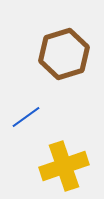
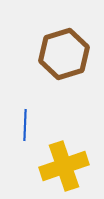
blue line: moved 1 px left, 8 px down; rotated 52 degrees counterclockwise
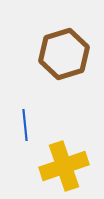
blue line: rotated 8 degrees counterclockwise
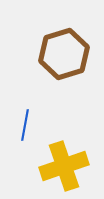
blue line: rotated 16 degrees clockwise
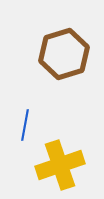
yellow cross: moved 4 px left, 1 px up
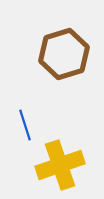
blue line: rotated 28 degrees counterclockwise
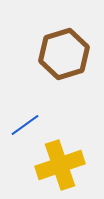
blue line: rotated 72 degrees clockwise
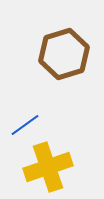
yellow cross: moved 12 px left, 2 px down
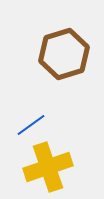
blue line: moved 6 px right
